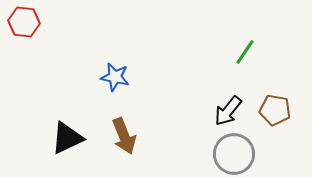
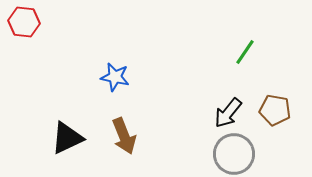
black arrow: moved 2 px down
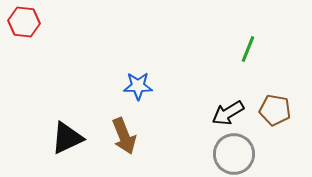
green line: moved 3 px right, 3 px up; rotated 12 degrees counterclockwise
blue star: moved 23 px right, 9 px down; rotated 12 degrees counterclockwise
black arrow: rotated 20 degrees clockwise
